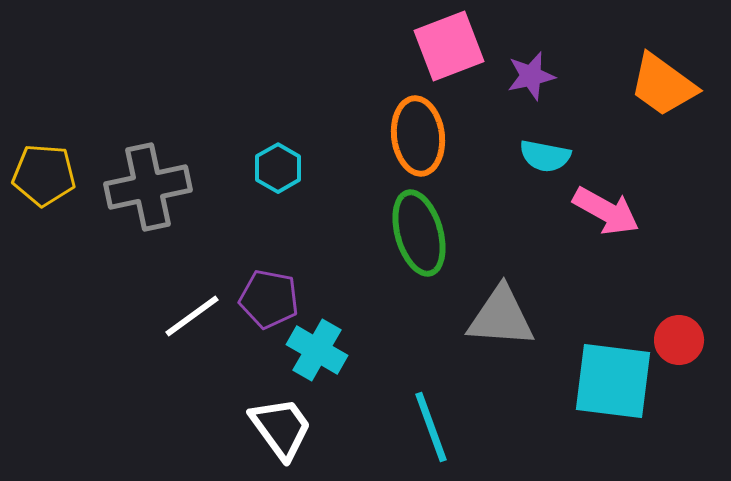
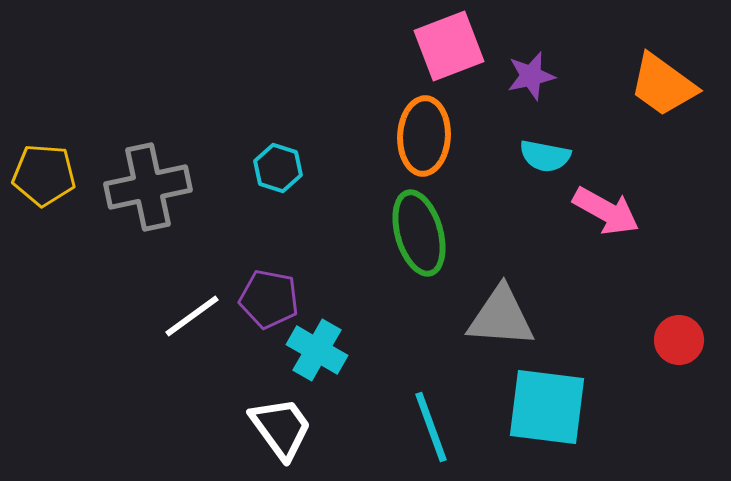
orange ellipse: moved 6 px right; rotated 10 degrees clockwise
cyan hexagon: rotated 12 degrees counterclockwise
cyan square: moved 66 px left, 26 px down
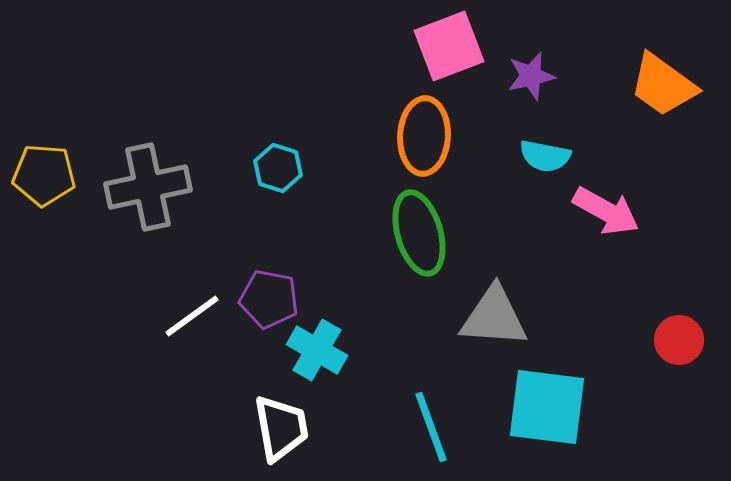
gray triangle: moved 7 px left
white trapezoid: rotated 26 degrees clockwise
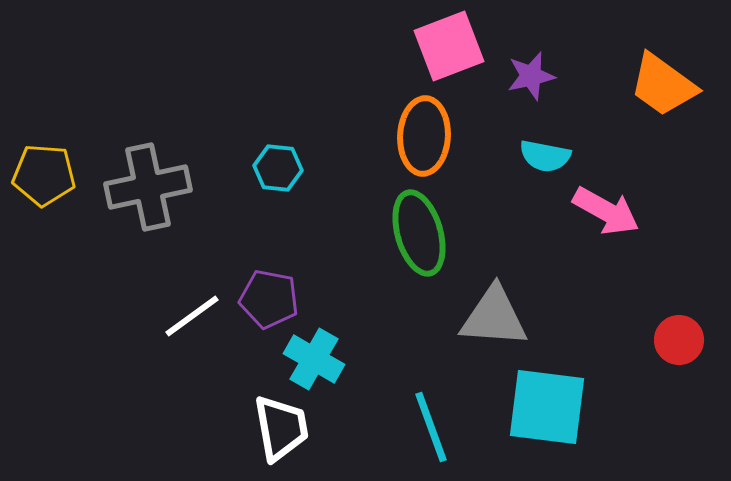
cyan hexagon: rotated 12 degrees counterclockwise
cyan cross: moved 3 px left, 9 px down
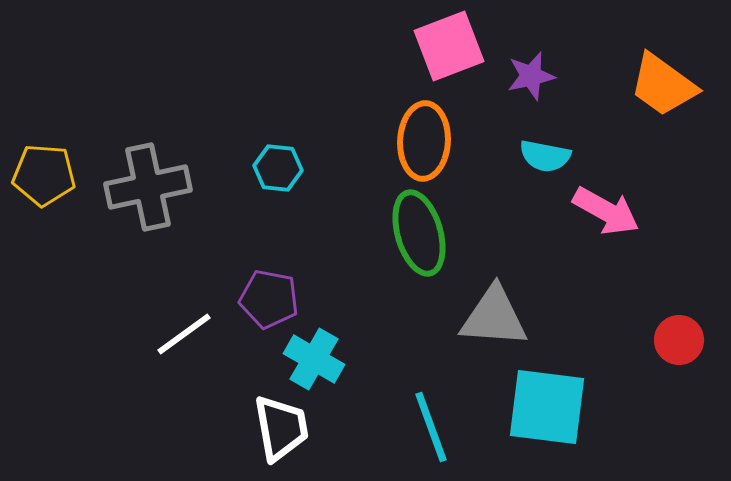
orange ellipse: moved 5 px down
white line: moved 8 px left, 18 px down
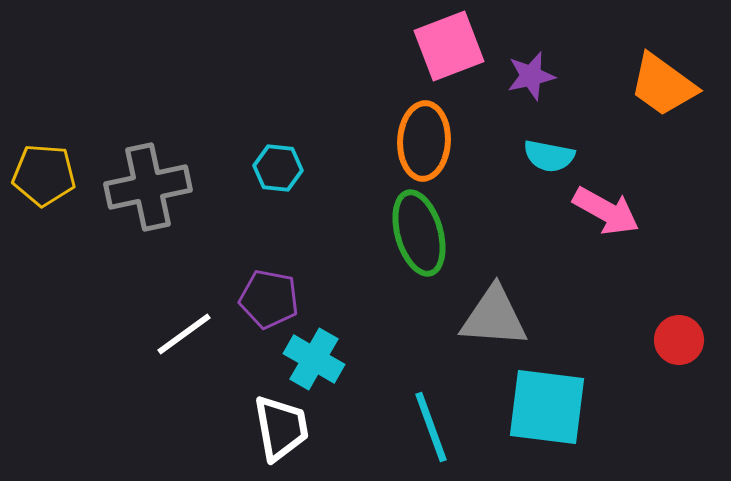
cyan semicircle: moved 4 px right
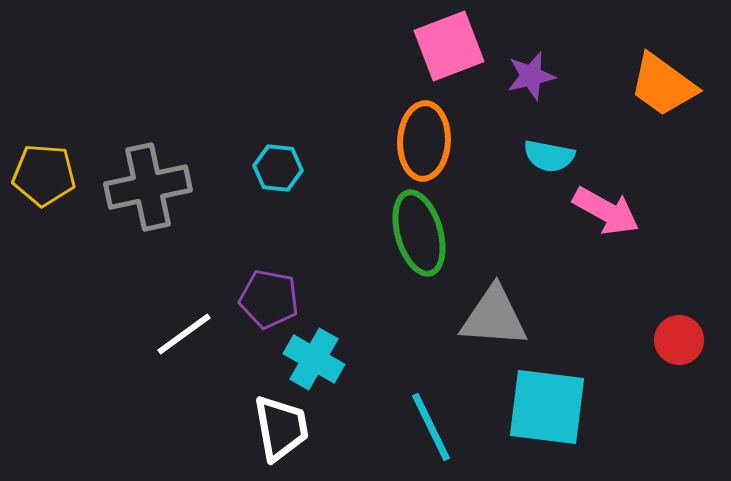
cyan line: rotated 6 degrees counterclockwise
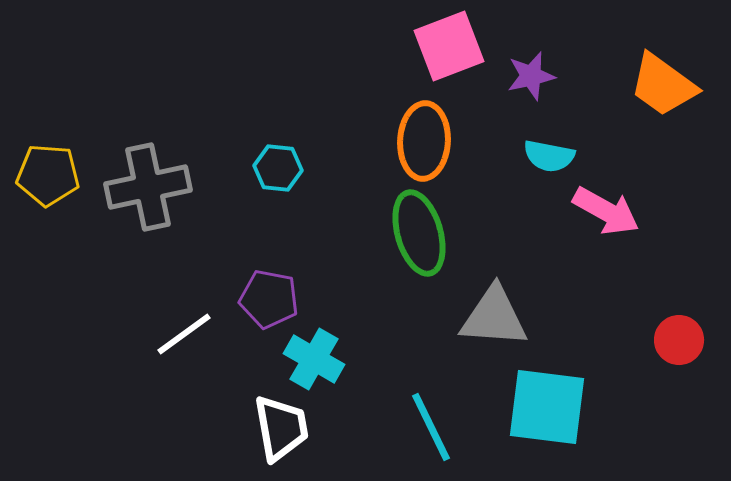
yellow pentagon: moved 4 px right
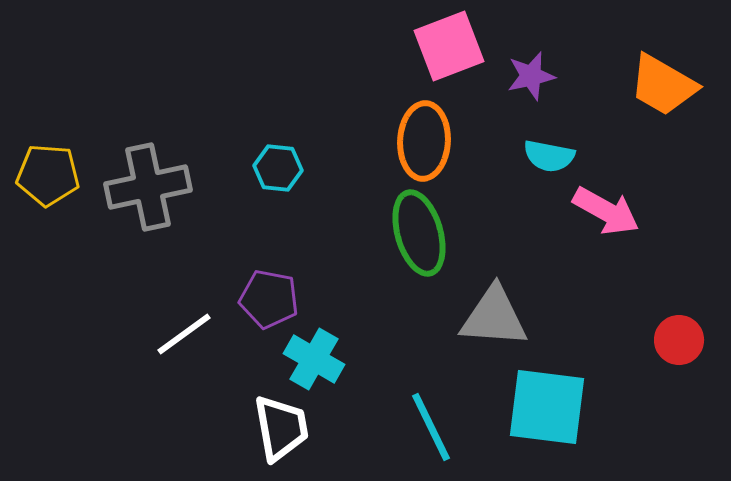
orange trapezoid: rotated 6 degrees counterclockwise
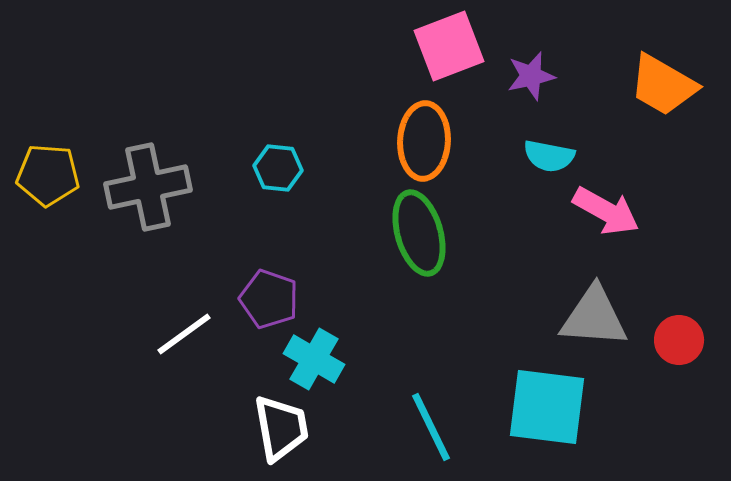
purple pentagon: rotated 8 degrees clockwise
gray triangle: moved 100 px right
